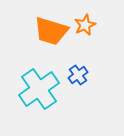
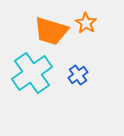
orange star: moved 1 px right, 2 px up; rotated 15 degrees counterclockwise
cyan cross: moved 7 px left, 16 px up
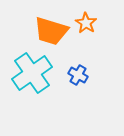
blue cross: rotated 24 degrees counterclockwise
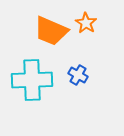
orange trapezoid: rotated 6 degrees clockwise
cyan cross: moved 7 px down; rotated 33 degrees clockwise
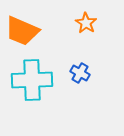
orange trapezoid: moved 29 px left
blue cross: moved 2 px right, 2 px up
